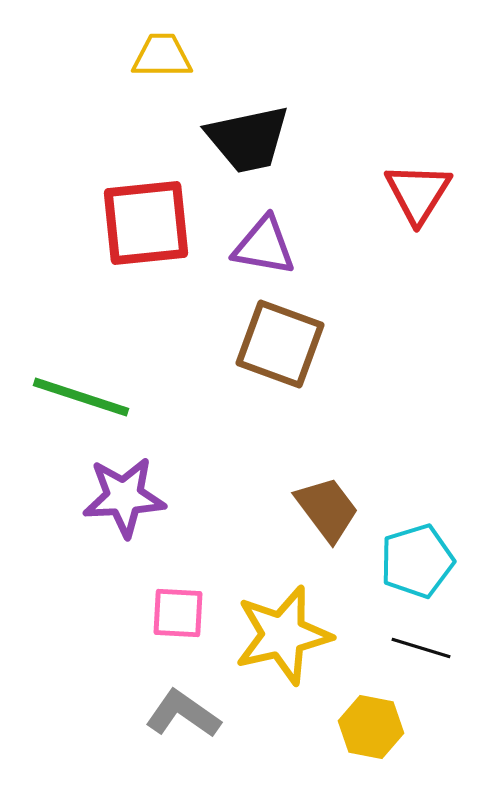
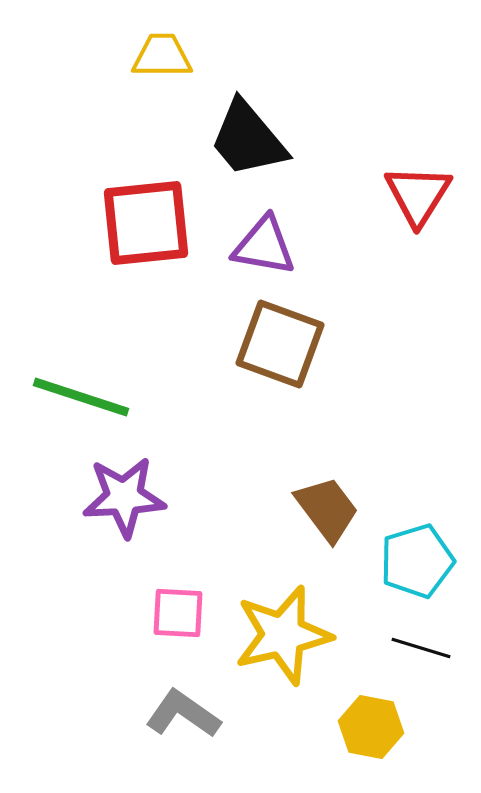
black trapezoid: rotated 62 degrees clockwise
red triangle: moved 2 px down
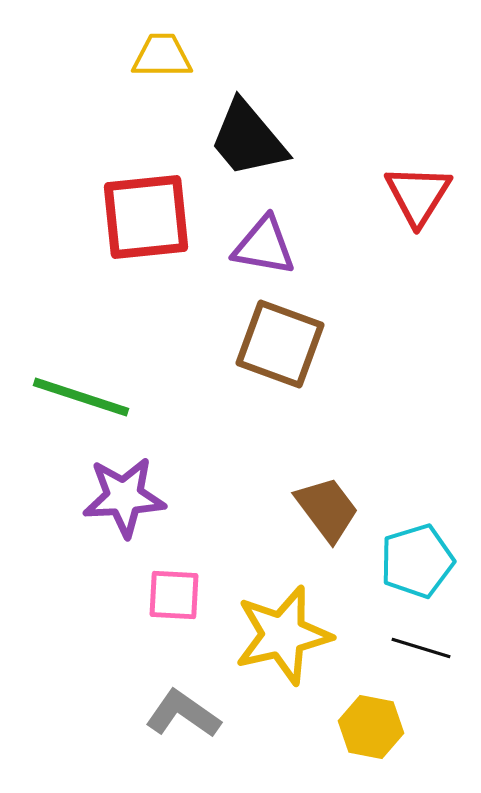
red square: moved 6 px up
pink square: moved 4 px left, 18 px up
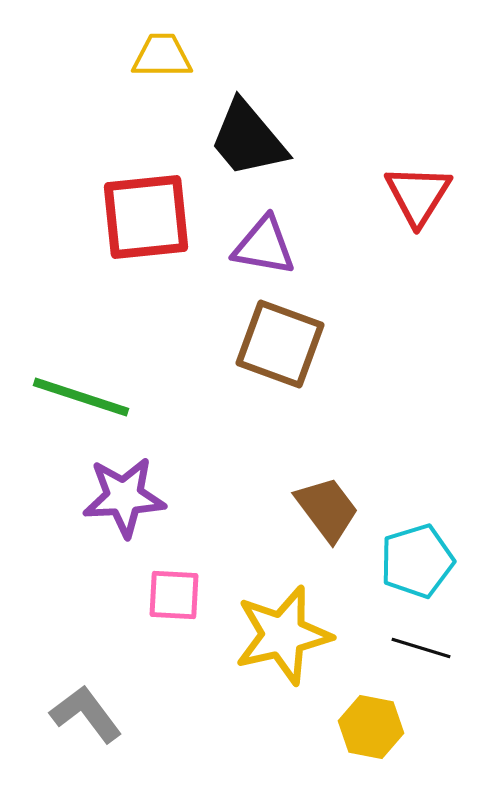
gray L-shape: moved 97 px left; rotated 18 degrees clockwise
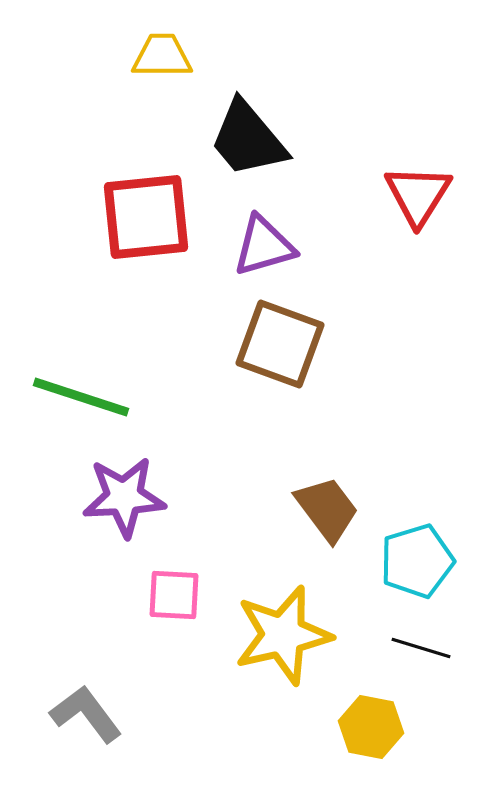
purple triangle: rotated 26 degrees counterclockwise
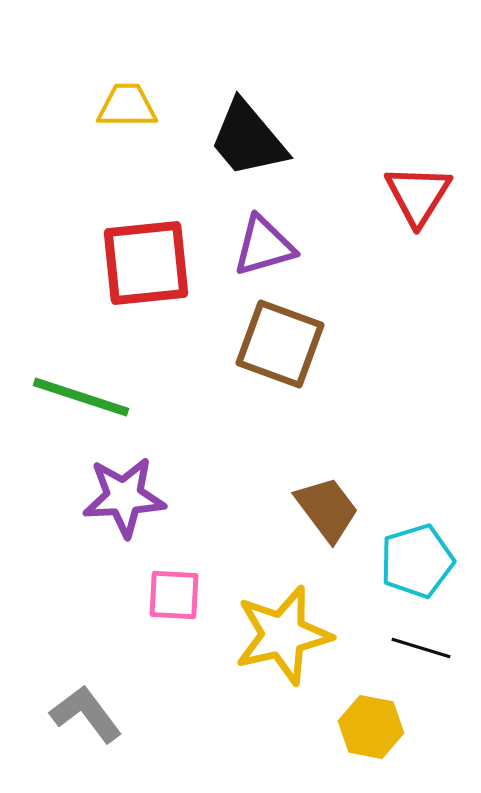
yellow trapezoid: moved 35 px left, 50 px down
red square: moved 46 px down
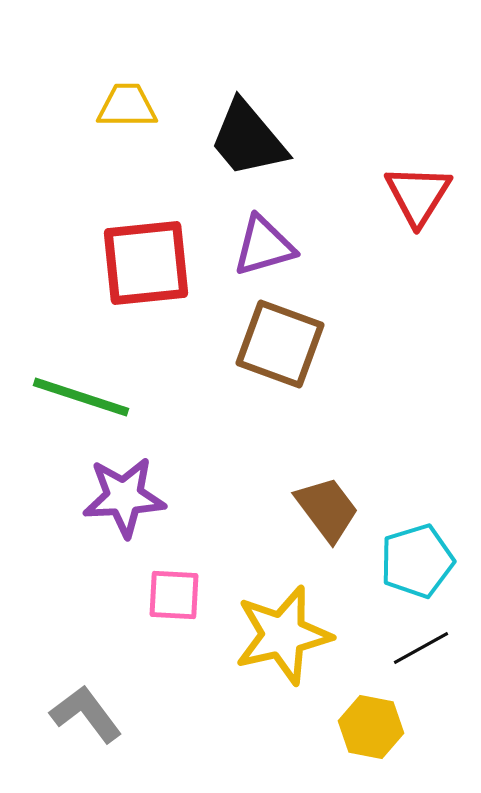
black line: rotated 46 degrees counterclockwise
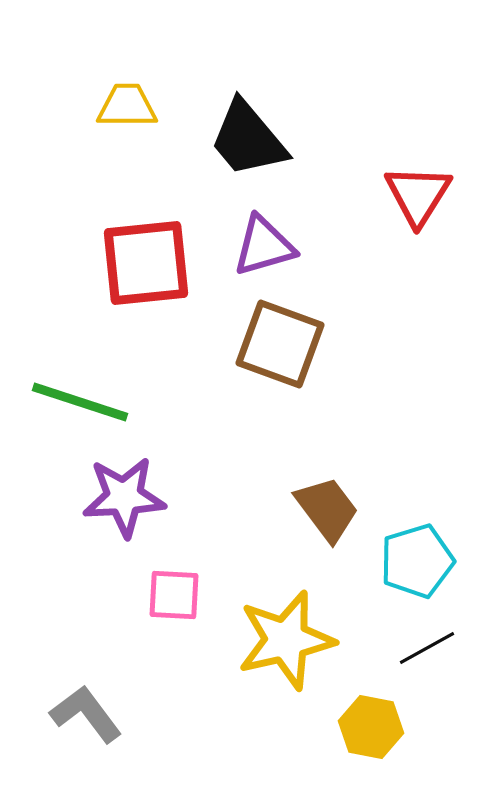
green line: moved 1 px left, 5 px down
yellow star: moved 3 px right, 5 px down
black line: moved 6 px right
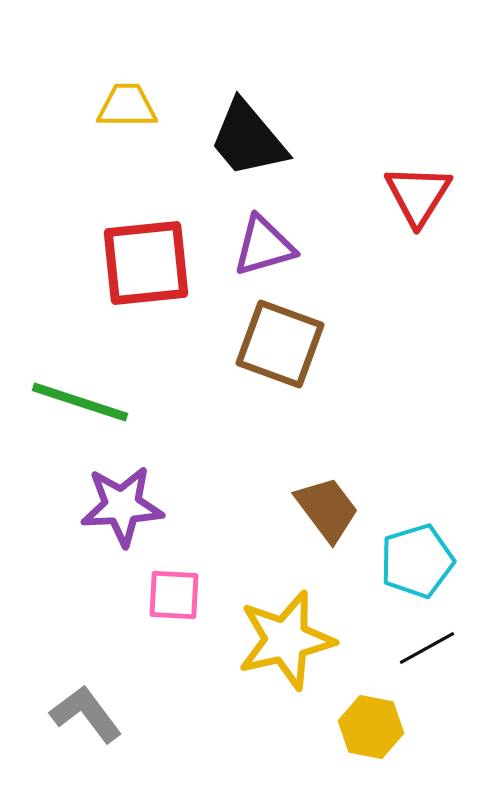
purple star: moved 2 px left, 9 px down
